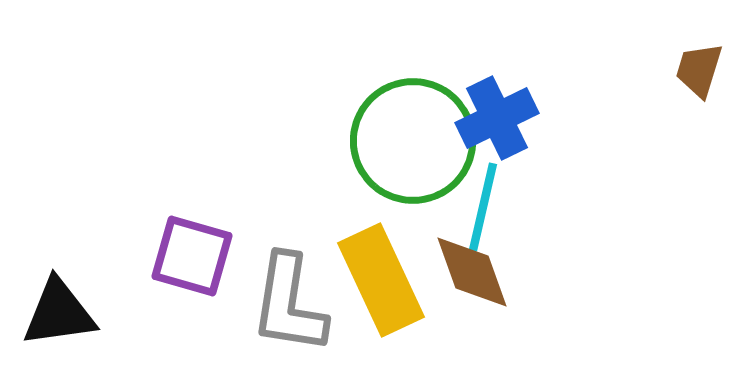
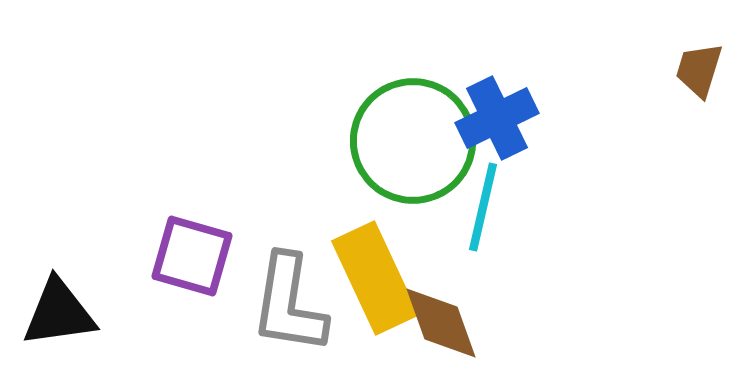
brown diamond: moved 31 px left, 51 px down
yellow rectangle: moved 6 px left, 2 px up
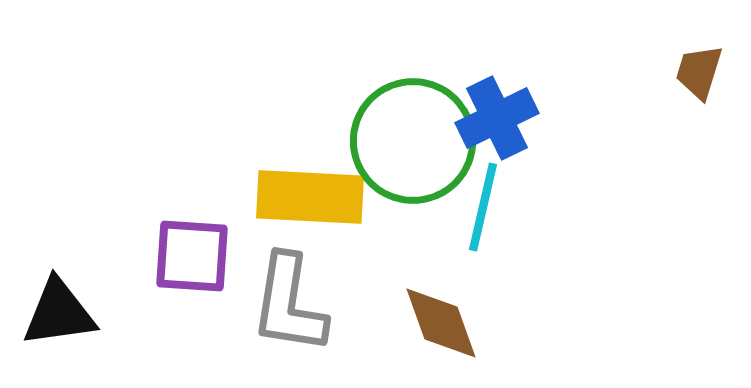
brown trapezoid: moved 2 px down
purple square: rotated 12 degrees counterclockwise
yellow rectangle: moved 65 px left, 81 px up; rotated 62 degrees counterclockwise
